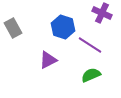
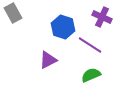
purple cross: moved 4 px down
gray rectangle: moved 15 px up
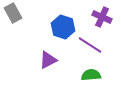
green semicircle: rotated 18 degrees clockwise
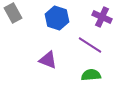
blue hexagon: moved 6 px left, 9 px up
purple triangle: rotated 48 degrees clockwise
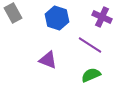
green semicircle: rotated 18 degrees counterclockwise
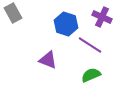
blue hexagon: moved 9 px right, 6 px down
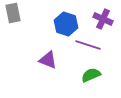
gray rectangle: rotated 18 degrees clockwise
purple cross: moved 1 px right, 2 px down
purple line: moved 2 px left; rotated 15 degrees counterclockwise
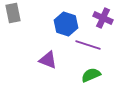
purple cross: moved 1 px up
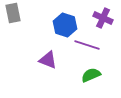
blue hexagon: moved 1 px left, 1 px down
purple line: moved 1 px left
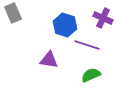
gray rectangle: rotated 12 degrees counterclockwise
purple triangle: moved 1 px right; rotated 12 degrees counterclockwise
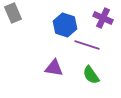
purple triangle: moved 5 px right, 8 px down
green semicircle: rotated 102 degrees counterclockwise
